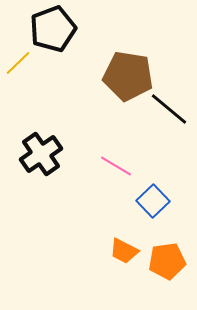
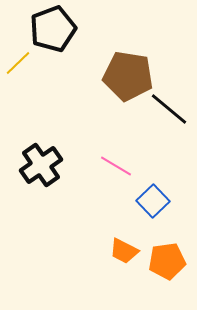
black cross: moved 11 px down
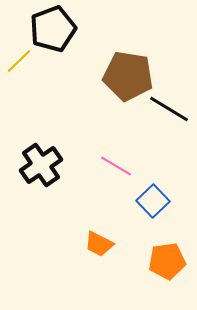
yellow line: moved 1 px right, 2 px up
black line: rotated 9 degrees counterclockwise
orange trapezoid: moved 25 px left, 7 px up
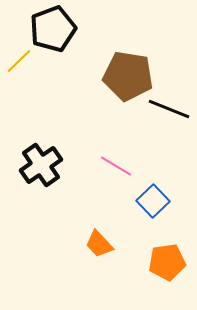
black line: rotated 9 degrees counterclockwise
orange trapezoid: rotated 20 degrees clockwise
orange pentagon: moved 1 px down
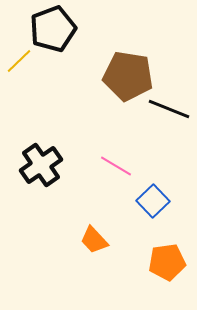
orange trapezoid: moved 5 px left, 4 px up
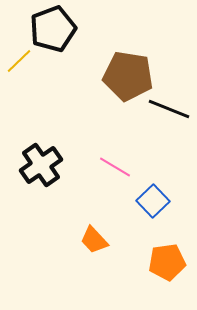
pink line: moved 1 px left, 1 px down
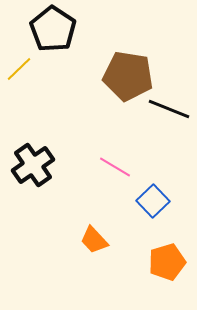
black pentagon: rotated 18 degrees counterclockwise
yellow line: moved 8 px down
black cross: moved 8 px left
orange pentagon: rotated 9 degrees counterclockwise
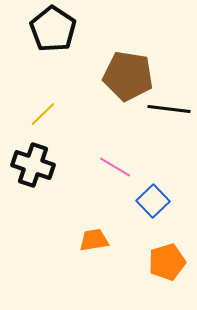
yellow line: moved 24 px right, 45 px down
black line: rotated 15 degrees counterclockwise
black cross: rotated 36 degrees counterclockwise
orange trapezoid: rotated 124 degrees clockwise
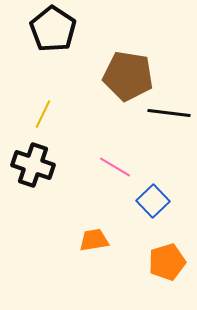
black line: moved 4 px down
yellow line: rotated 20 degrees counterclockwise
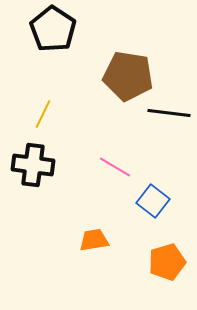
black cross: rotated 12 degrees counterclockwise
blue square: rotated 8 degrees counterclockwise
